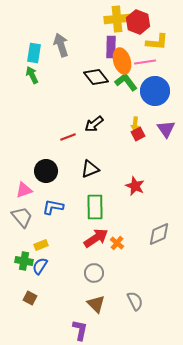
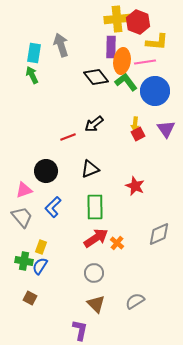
orange ellipse: rotated 25 degrees clockwise
blue L-shape: rotated 55 degrees counterclockwise
yellow rectangle: moved 2 px down; rotated 48 degrees counterclockwise
gray semicircle: rotated 96 degrees counterclockwise
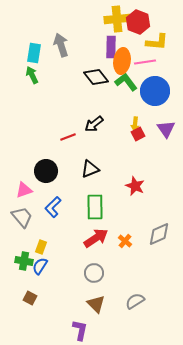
orange cross: moved 8 px right, 2 px up
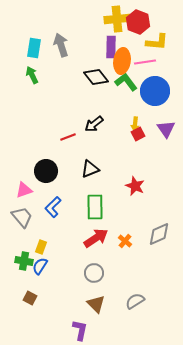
cyan rectangle: moved 5 px up
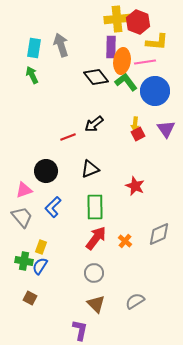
red arrow: rotated 20 degrees counterclockwise
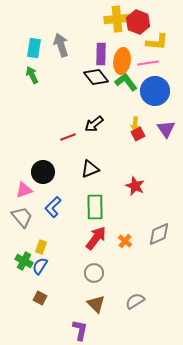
purple rectangle: moved 10 px left, 7 px down
pink line: moved 3 px right, 1 px down
black circle: moved 3 px left, 1 px down
green cross: rotated 18 degrees clockwise
brown square: moved 10 px right
